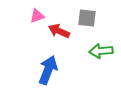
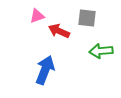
blue arrow: moved 3 px left
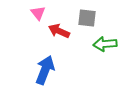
pink triangle: moved 1 px right, 3 px up; rotated 49 degrees counterclockwise
green arrow: moved 4 px right, 7 px up
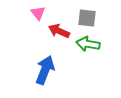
green arrow: moved 17 px left; rotated 15 degrees clockwise
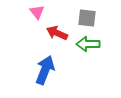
pink triangle: moved 1 px left, 1 px up
red arrow: moved 2 px left, 2 px down
green arrow: rotated 10 degrees counterclockwise
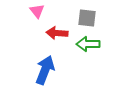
pink triangle: moved 1 px up
red arrow: rotated 20 degrees counterclockwise
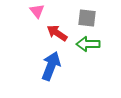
red arrow: rotated 30 degrees clockwise
blue arrow: moved 6 px right, 4 px up
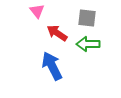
blue arrow: moved 1 px right; rotated 48 degrees counterclockwise
